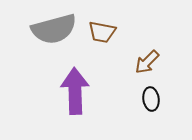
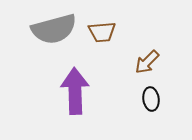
brown trapezoid: rotated 16 degrees counterclockwise
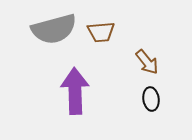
brown trapezoid: moved 1 px left
brown arrow: rotated 84 degrees counterclockwise
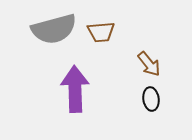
brown arrow: moved 2 px right, 2 px down
purple arrow: moved 2 px up
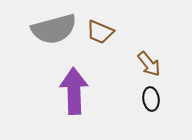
brown trapezoid: moved 1 px left; rotated 28 degrees clockwise
purple arrow: moved 1 px left, 2 px down
